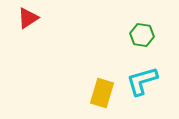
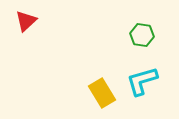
red triangle: moved 2 px left, 3 px down; rotated 10 degrees counterclockwise
yellow rectangle: rotated 48 degrees counterclockwise
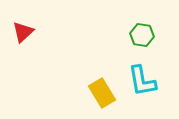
red triangle: moved 3 px left, 11 px down
cyan L-shape: rotated 84 degrees counterclockwise
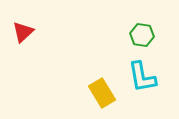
cyan L-shape: moved 4 px up
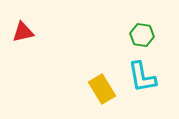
red triangle: rotated 30 degrees clockwise
yellow rectangle: moved 4 px up
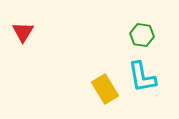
red triangle: rotated 45 degrees counterclockwise
yellow rectangle: moved 3 px right
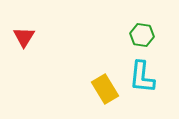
red triangle: moved 1 px right, 5 px down
cyan L-shape: rotated 16 degrees clockwise
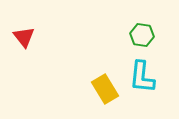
red triangle: rotated 10 degrees counterclockwise
